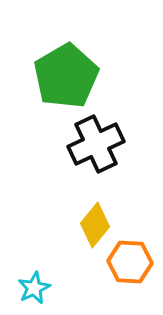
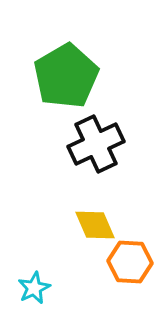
yellow diamond: rotated 63 degrees counterclockwise
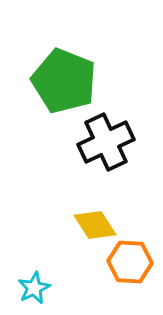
green pentagon: moved 2 px left, 5 px down; rotated 20 degrees counterclockwise
black cross: moved 10 px right, 2 px up
yellow diamond: rotated 9 degrees counterclockwise
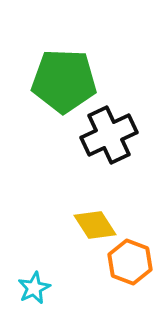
green pentagon: rotated 20 degrees counterclockwise
black cross: moved 3 px right, 7 px up
orange hexagon: rotated 18 degrees clockwise
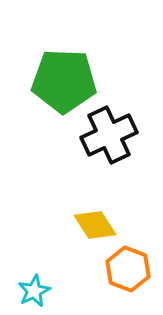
orange hexagon: moved 2 px left, 7 px down
cyan star: moved 3 px down
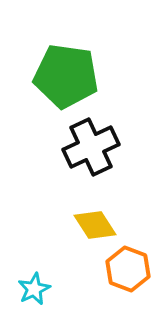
green pentagon: moved 2 px right, 5 px up; rotated 6 degrees clockwise
black cross: moved 18 px left, 12 px down
cyan star: moved 2 px up
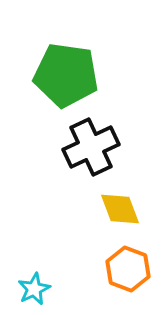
green pentagon: moved 1 px up
yellow diamond: moved 25 px right, 16 px up; rotated 12 degrees clockwise
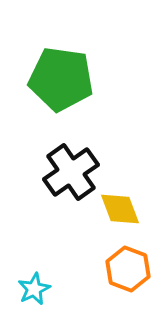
green pentagon: moved 5 px left, 4 px down
black cross: moved 20 px left, 25 px down; rotated 10 degrees counterclockwise
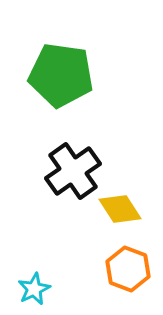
green pentagon: moved 4 px up
black cross: moved 2 px right, 1 px up
yellow diamond: rotated 12 degrees counterclockwise
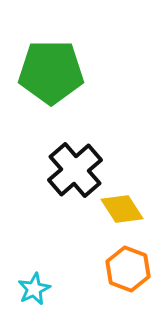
green pentagon: moved 10 px left, 3 px up; rotated 8 degrees counterclockwise
black cross: moved 2 px right, 1 px up; rotated 6 degrees counterclockwise
yellow diamond: moved 2 px right
